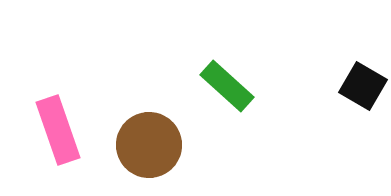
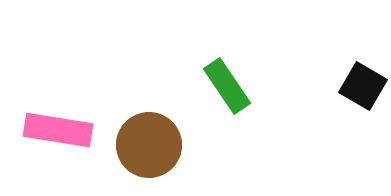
green rectangle: rotated 14 degrees clockwise
pink rectangle: rotated 62 degrees counterclockwise
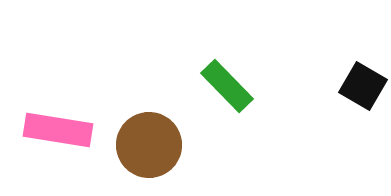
green rectangle: rotated 10 degrees counterclockwise
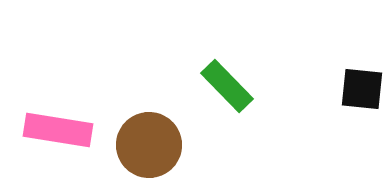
black square: moved 1 px left, 3 px down; rotated 24 degrees counterclockwise
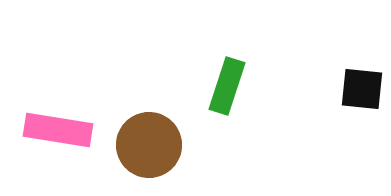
green rectangle: rotated 62 degrees clockwise
